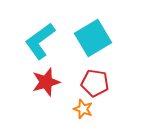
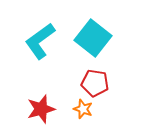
cyan square: rotated 21 degrees counterclockwise
red star: moved 5 px left, 27 px down
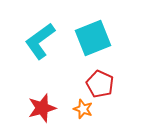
cyan square: rotated 30 degrees clockwise
red pentagon: moved 5 px right, 1 px down; rotated 16 degrees clockwise
red star: moved 1 px right, 1 px up
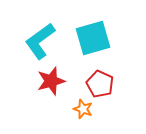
cyan square: rotated 6 degrees clockwise
red star: moved 9 px right, 27 px up
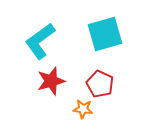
cyan square: moved 12 px right, 4 px up
orange star: rotated 12 degrees counterclockwise
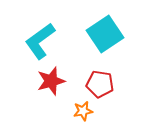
cyan square: rotated 18 degrees counterclockwise
red pentagon: rotated 16 degrees counterclockwise
orange star: moved 2 px down; rotated 18 degrees counterclockwise
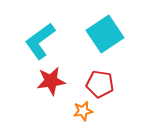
red star: rotated 8 degrees clockwise
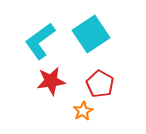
cyan square: moved 14 px left
red pentagon: rotated 20 degrees clockwise
orange star: rotated 18 degrees counterclockwise
